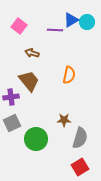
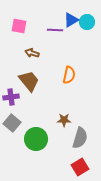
pink square: rotated 28 degrees counterclockwise
gray square: rotated 24 degrees counterclockwise
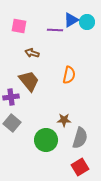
green circle: moved 10 px right, 1 px down
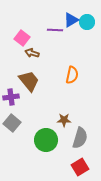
pink square: moved 3 px right, 12 px down; rotated 28 degrees clockwise
orange semicircle: moved 3 px right
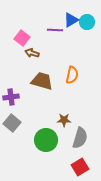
brown trapezoid: moved 13 px right; rotated 35 degrees counterclockwise
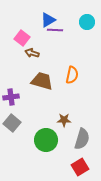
blue triangle: moved 23 px left
gray semicircle: moved 2 px right, 1 px down
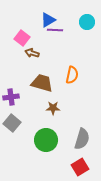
brown trapezoid: moved 2 px down
brown star: moved 11 px left, 12 px up
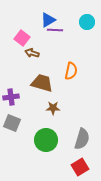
orange semicircle: moved 1 px left, 4 px up
gray square: rotated 18 degrees counterclockwise
